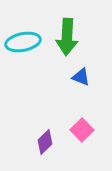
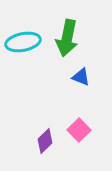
green arrow: moved 1 px down; rotated 9 degrees clockwise
pink square: moved 3 px left
purple diamond: moved 1 px up
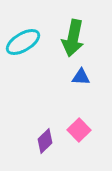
green arrow: moved 6 px right
cyan ellipse: rotated 20 degrees counterclockwise
blue triangle: rotated 18 degrees counterclockwise
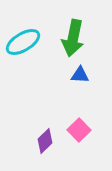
blue triangle: moved 1 px left, 2 px up
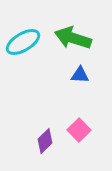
green arrow: rotated 96 degrees clockwise
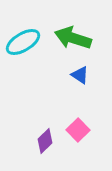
blue triangle: rotated 30 degrees clockwise
pink square: moved 1 px left
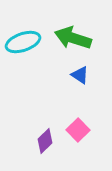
cyan ellipse: rotated 12 degrees clockwise
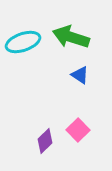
green arrow: moved 2 px left, 1 px up
